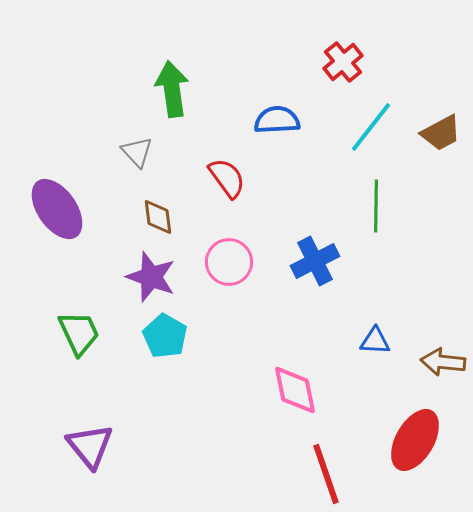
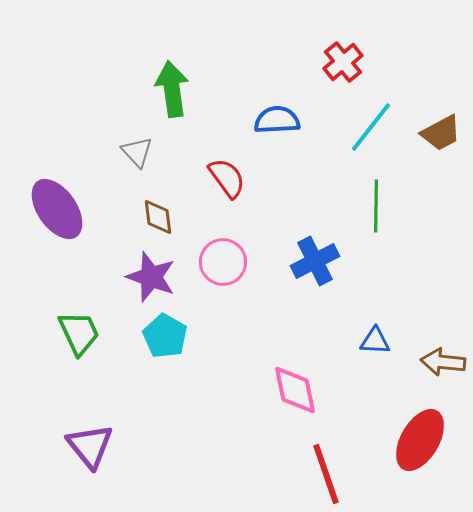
pink circle: moved 6 px left
red ellipse: moved 5 px right
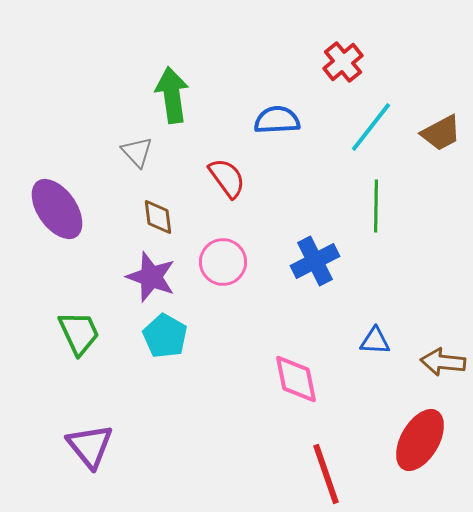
green arrow: moved 6 px down
pink diamond: moved 1 px right, 11 px up
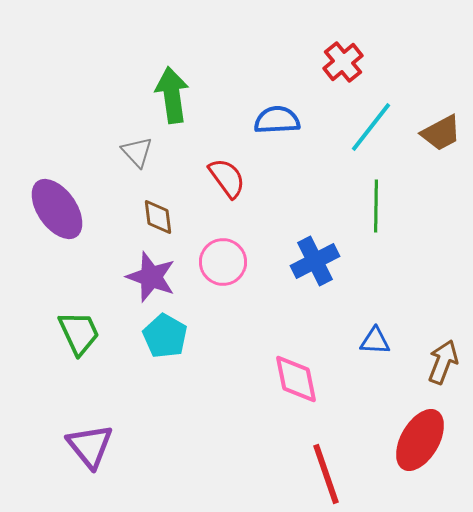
brown arrow: rotated 105 degrees clockwise
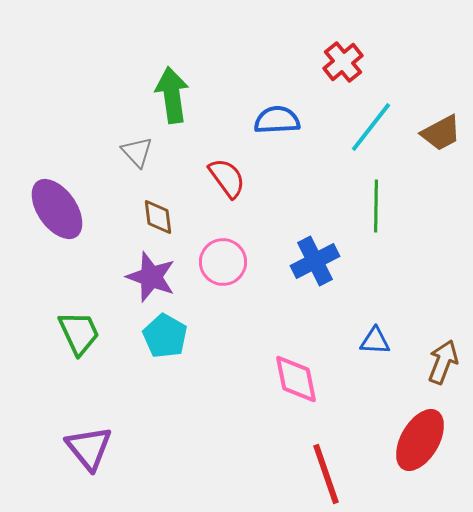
purple triangle: moved 1 px left, 2 px down
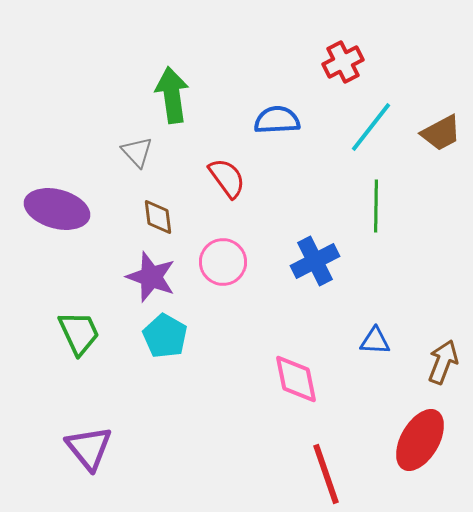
red cross: rotated 12 degrees clockwise
purple ellipse: rotated 40 degrees counterclockwise
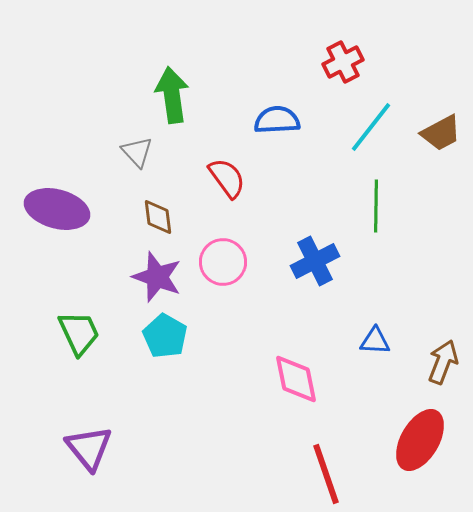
purple star: moved 6 px right
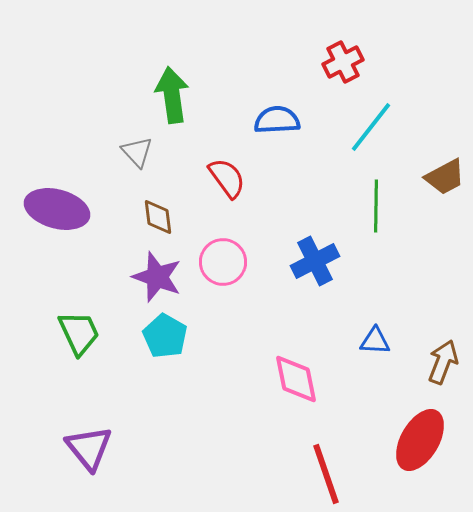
brown trapezoid: moved 4 px right, 44 px down
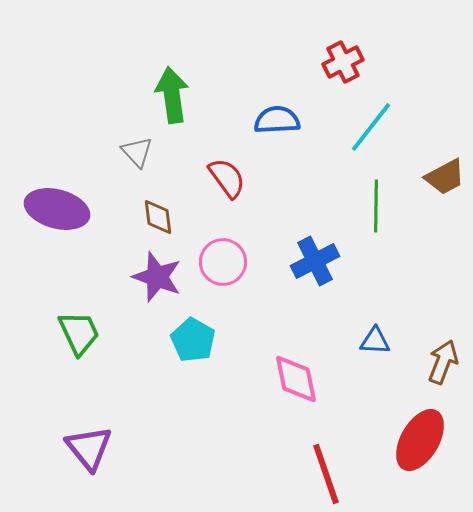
cyan pentagon: moved 28 px right, 4 px down
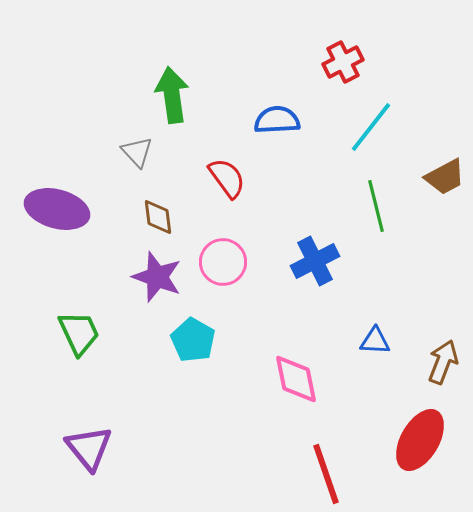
green line: rotated 15 degrees counterclockwise
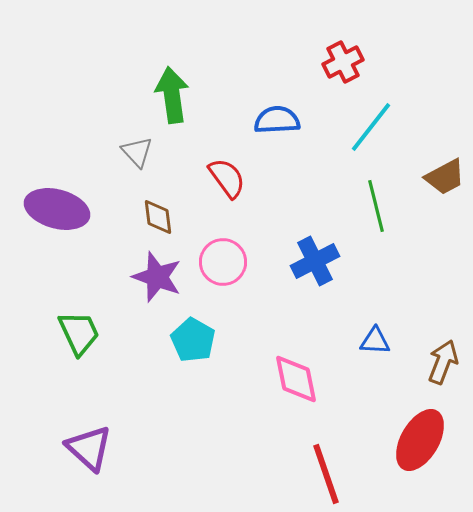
purple triangle: rotated 9 degrees counterclockwise
